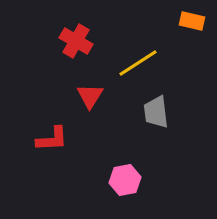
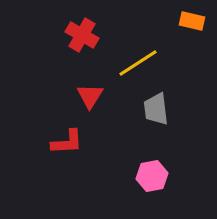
red cross: moved 6 px right, 6 px up
gray trapezoid: moved 3 px up
red L-shape: moved 15 px right, 3 px down
pink hexagon: moved 27 px right, 4 px up
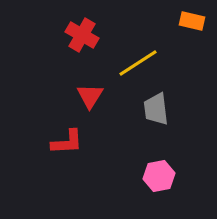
pink hexagon: moved 7 px right
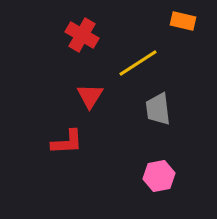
orange rectangle: moved 9 px left
gray trapezoid: moved 2 px right
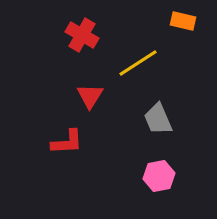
gray trapezoid: moved 10 px down; rotated 16 degrees counterclockwise
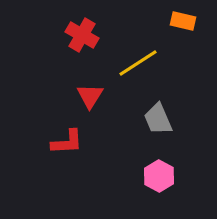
pink hexagon: rotated 20 degrees counterclockwise
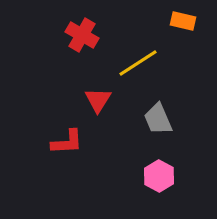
red triangle: moved 8 px right, 4 px down
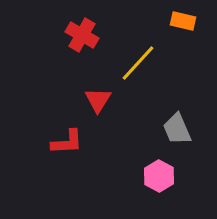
yellow line: rotated 15 degrees counterclockwise
gray trapezoid: moved 19 px right, 10 px down
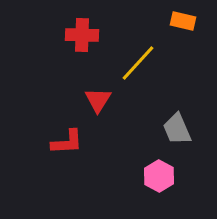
red cross: rotated 28 degrees counterclockwise
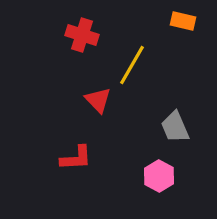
red cross: rotated 16 degrees clockwise
yellow line: moved 6 px left, 2 px down; rotated 12 degrees counterclockwise
red triangle: rotated 16 degrees counterclockwise
gray trapezoid: moved 2 px left, 2 px up
red L-shape: moved 9 px right, 16 px down
